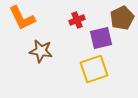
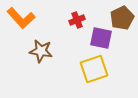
orange L-shape: moved 1 px left; rotated 16 degrees counterclockwise
purple square: rotated 25 degrees clockwise
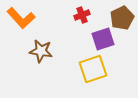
red cross: moved 5 px right, 5 px up
purple square: moved 2 px right, 1 px down; rotated 30 degrees counterclockwise
yellow square: moved 1 px left
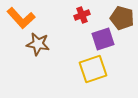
brown pentagon: rotated 30 degrees counterclockwise
brown star: moved 3 px left, 7 px up
